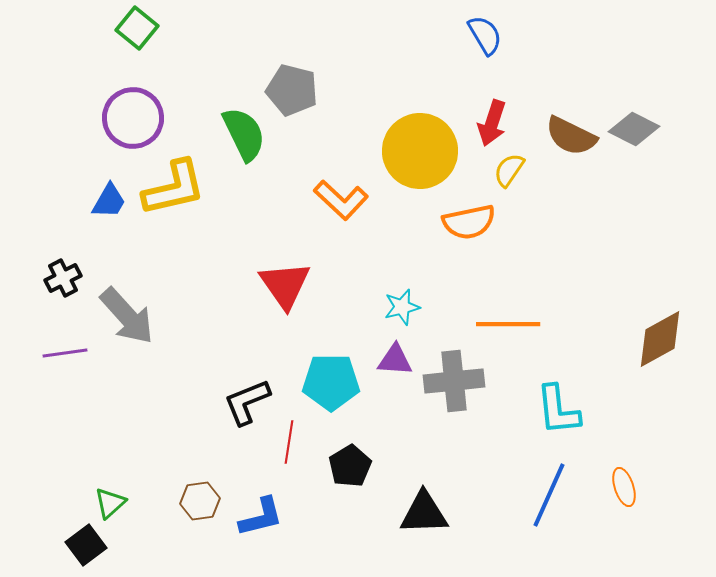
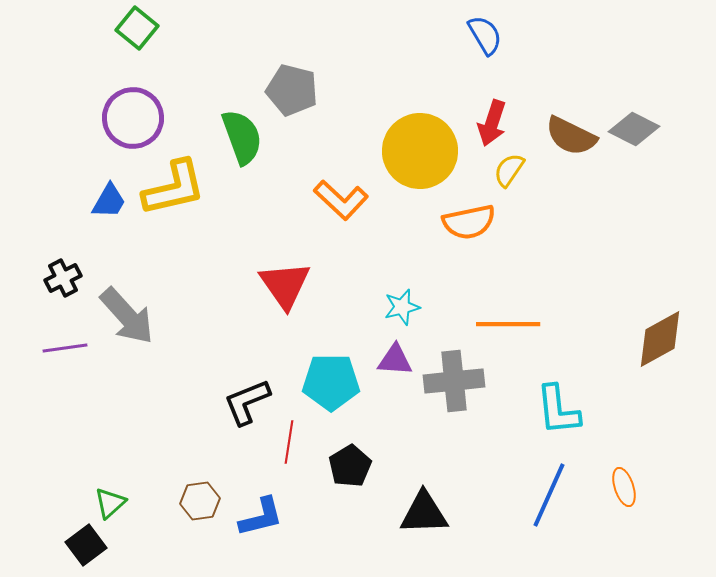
green semicircle: moved 2 px left, 3 px down; rotated 6 degrees clockwise
purple line: moved 5 px up
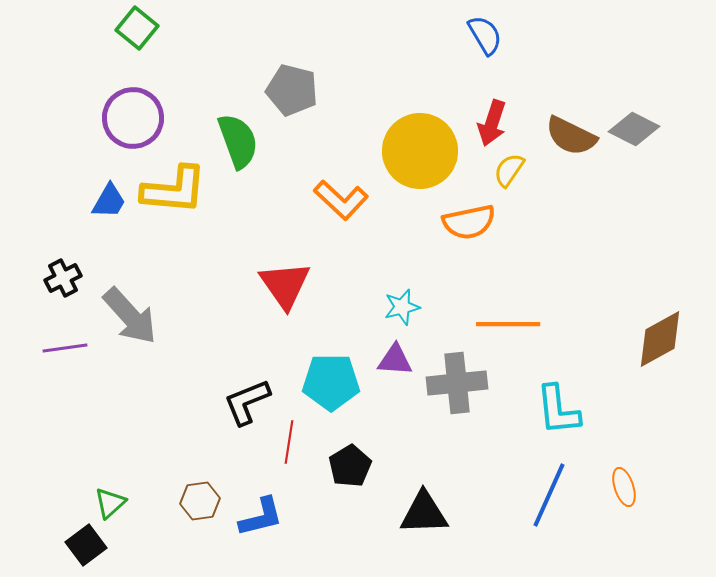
green semicircle: moved 4 px left, 4 px down
yellow L-shape: moved 2 px down; rotated 18 degrees clockwise
gray arrow: moved 3 px right
gray cross: moved 3 px right, 2 px down
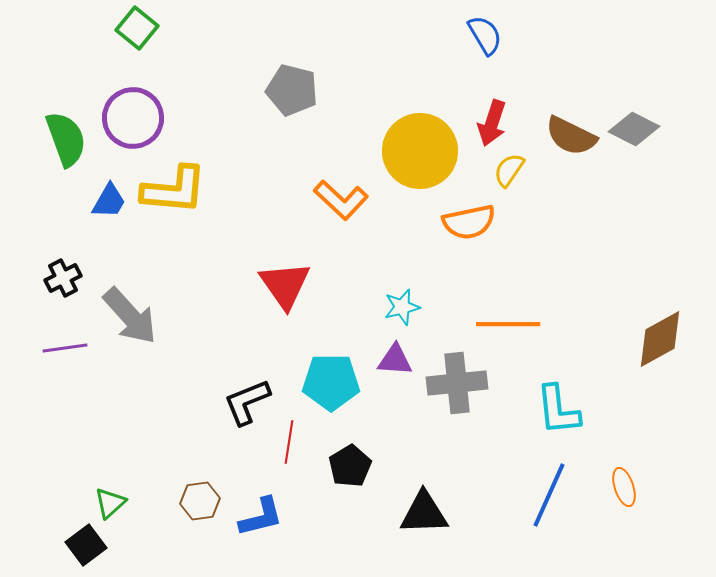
green semicircle: moved 172 px left, 2 px up
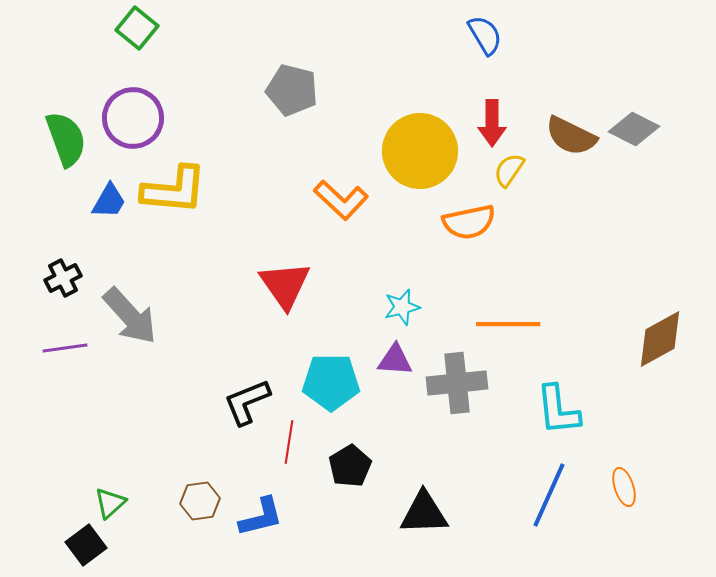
red arrow: rotated 18 degrees counterclockwise
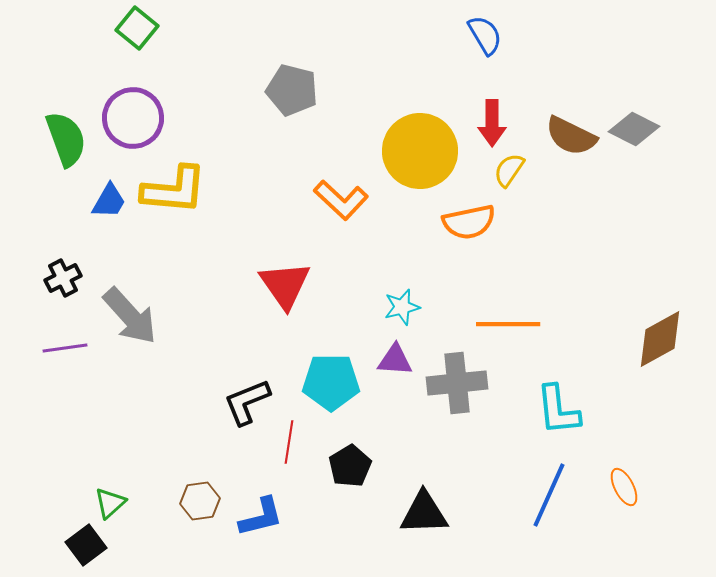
orange ellipse: rotated 9 degrees counterclockwise
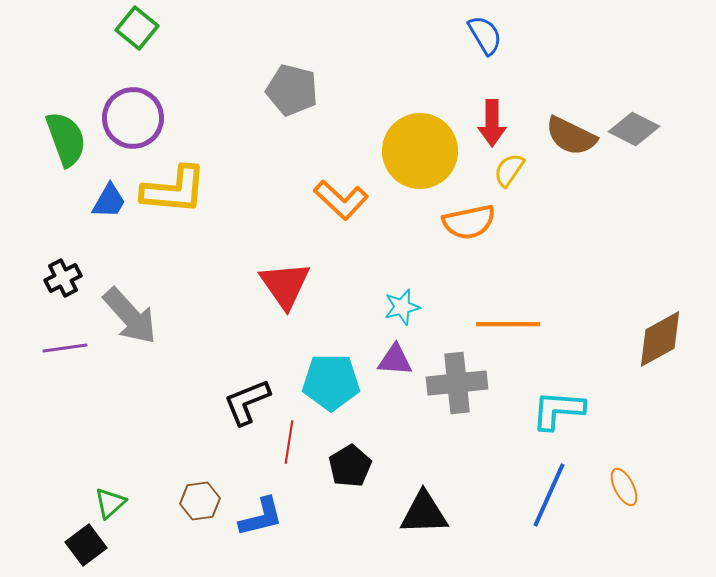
cyan L-shape: rotated 100 degrees clockwise
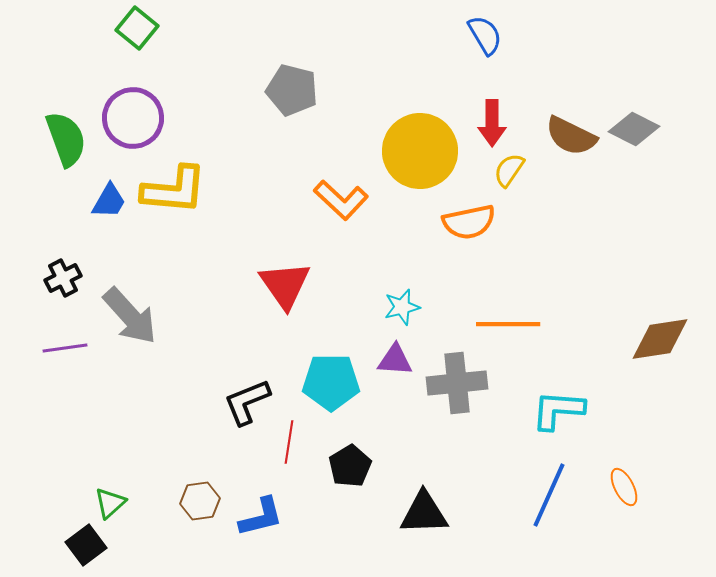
brown diamond: rotated 20 degrees clockwise
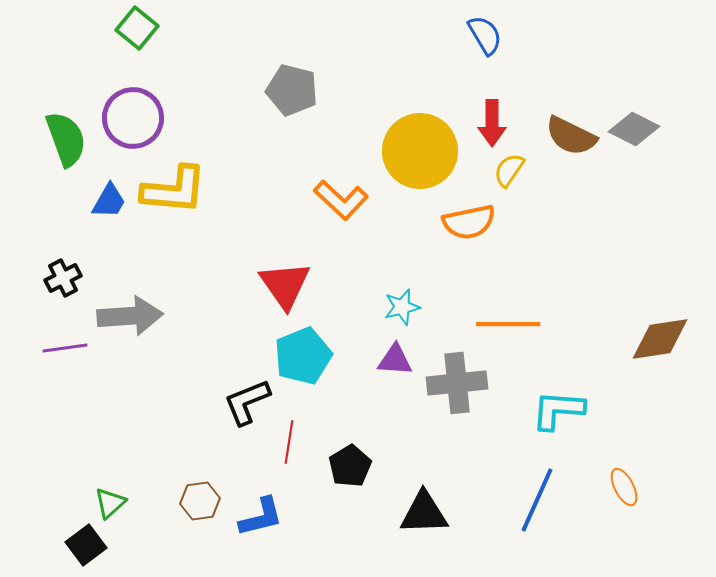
gray arrow: rotated 52 degrees counterclockwise
cyan pentagon: moved 28 px left, 26 px up; rotated 22 degrees counterclockwise
blue line: moved 12 px left, 5 px down
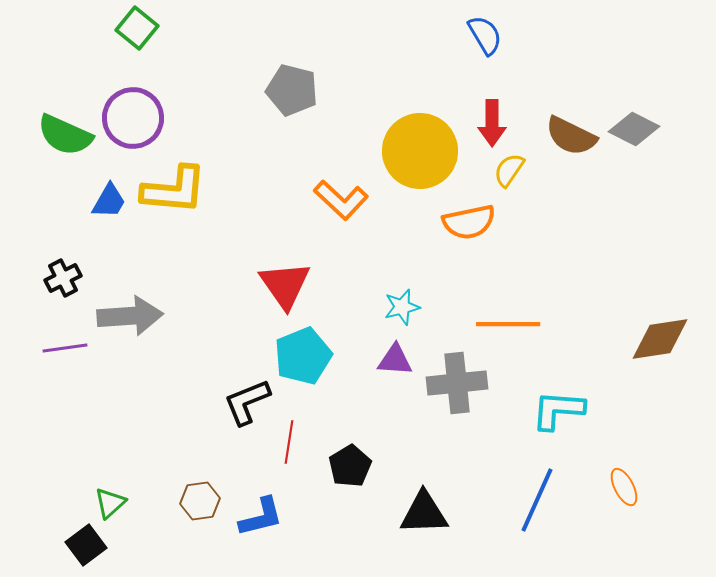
green semicircle: moved 1 px left, 4 px up; rotated 134 degrees clockwise
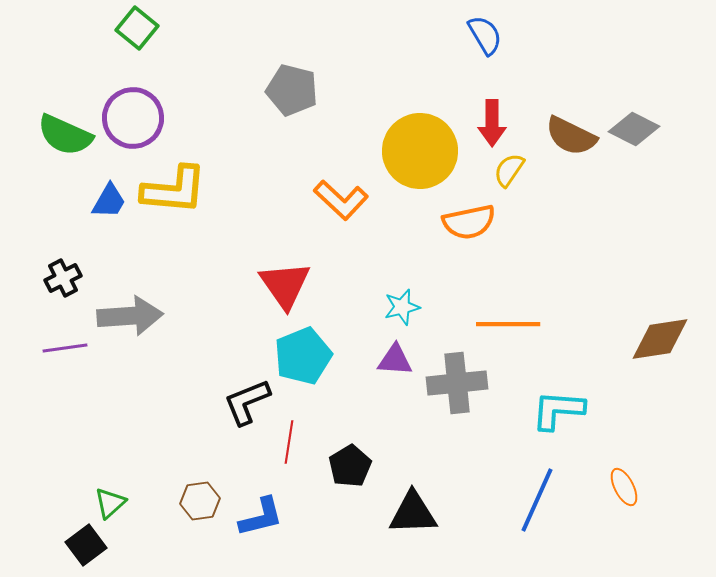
black triangle: moved 11 px left
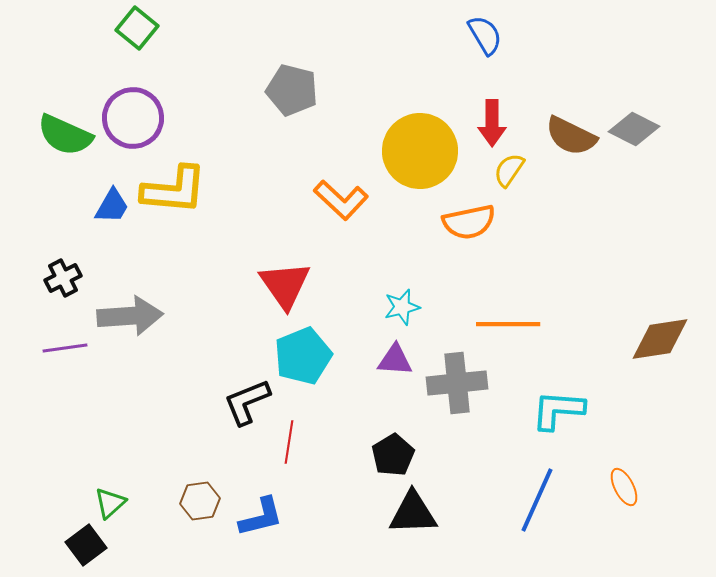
blue trapezoid: moved 3 px right, 5 px down
black pentagon: moved 43 px right, 11 px up
